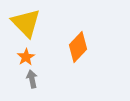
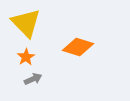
orange diamond: rotated 64 degrees clockwise
gray arrow: moved 1 px right; rotated 78 degrees clockwise
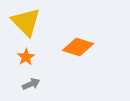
yellow triangle: moved 1 px up
gray arrow: moved 2 px left, 5 px down
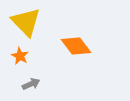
orange diamond: moved 2 px left, 1 px up; rotated 36 degrees clockwise
orange star: moved 6 px left, 1 px up; rotated 12 degrees counterclockwise
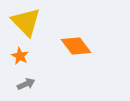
gray arrow: moved 5 px left
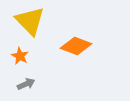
yellow triangle: moved 4 px right, 1 px up
orange diamond: rotated 32 degrees counterclockwise
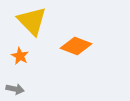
yellow triangle: moved 2 px right
gray arrow: moved 11 px left, 5 px down; rotated 36 degrees clockwise
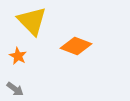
orange star: moved 2 px left
gray arrow: rotated 24 degrees clockwise
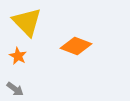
yellow triangle: moved 5 px left, 1 px down
